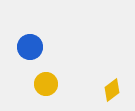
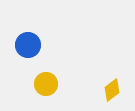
blue circle: moved 2 px left, 2 px up
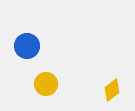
blue circle: moved 1 px left, 1 px down
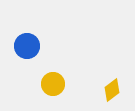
yellow circle: moved 7 px right
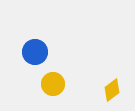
blue circle: moved 8 px right, 6 px down
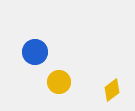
yellow circle: moved 6 px right, 2 px up
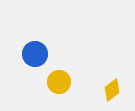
blue circle: moved 2 px down
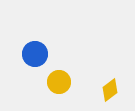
yellow diamond: moved 2 px left
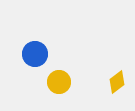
yellow diamond: moved 7 px right, 8 px up
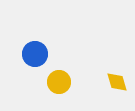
yellow diamond: rotated 70 degrees counterclockwise
